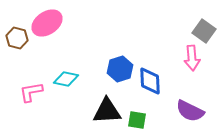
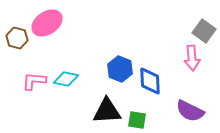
blue hexagon: rotated 20 degrees counterclockwise
pink L-shape: moved 3 px right, 11 px up; rotated 15 degrees clockwise
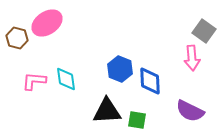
cyan diamond: rotated 70 degrees clockwise
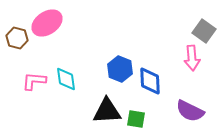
green square: moved 1 px left, 1 px up
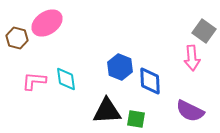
blue hexagon: moved 2 px up
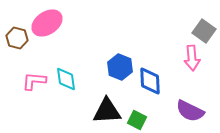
green square: moved 1 px right, 1 px down; rotated 18 degrees clockwise
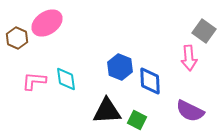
brown hexagon: rotated 10 degrees clockwise
pink arrow: moved 3 px left
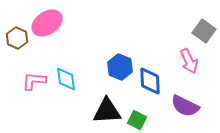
pink arrow: moved 3 px down; rotated 20 degrees counterclockwise
purple semicircle: moved 5 px left, 5 px up
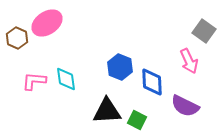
blue diamond: moved 2 px right, 1 px down
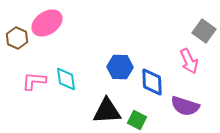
blue hexagon: rotated 20 degrees counterclockwise
purple semicircle: rotated 8 degrees counterclockwise
